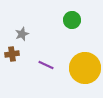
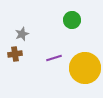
brown cross: moved 3 px right
purple line: moved 8 px right, 7 px up; rotated 42 degrees counterclockwise
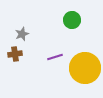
purple line: moved 1 px right, 1 px up
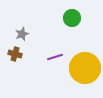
green circle: moved 2 px up
brown cross: rotated 24 degrees clockwise
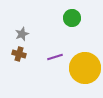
brown cross: moved 4 px right
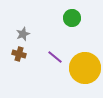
gray star: moved 1 px right
purple line: rotated 56 degrees clockwise
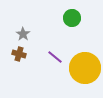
gray star: rotated 16 degrees counterclockwise
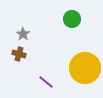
green circle: moved 1 px down
purple line: moved 9 px left, 25 px down
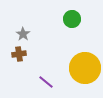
brown cross: rotated 24 degrees counterclockwise
